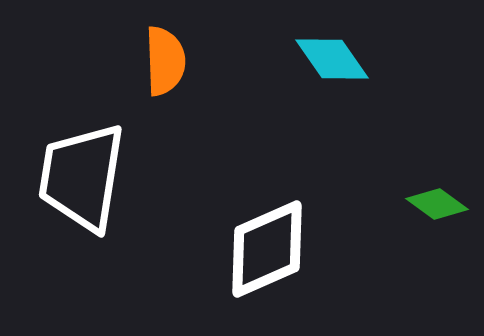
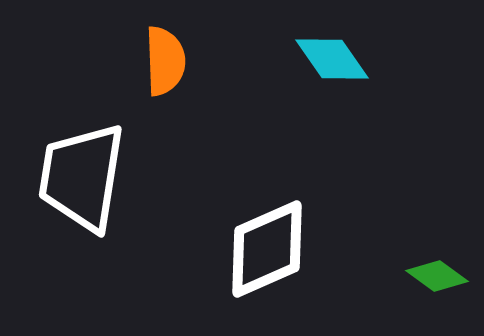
green diamond: moved 72 px down
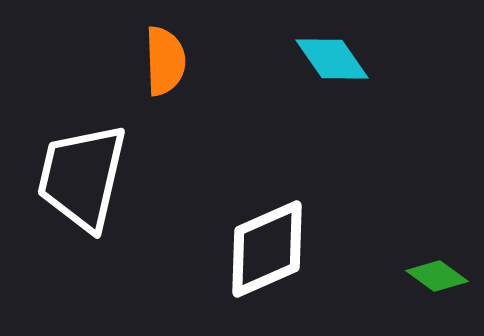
white trapezoid: rotated 4 degrees clockwise
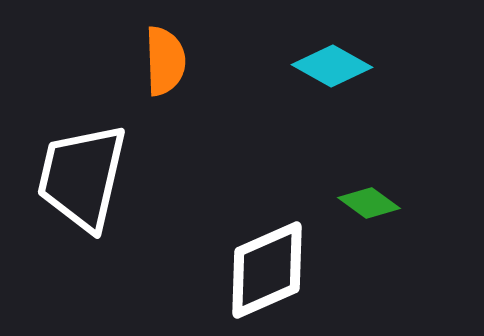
cyan diamond: moved 7 px down; rotated 26 degrees counterclockwise
white diamond: moved 21 px down
green diamond: moved 68 px left, 73 px up
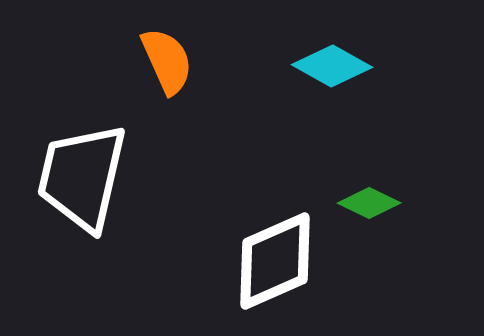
orange semicircle: moved 2 px right; rotated 22 degrees counterclockwise
green diamond: rotated 10 degrees counterclockwise
white diamond: moved 8 px right, 9 px up
